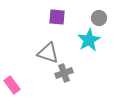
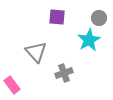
gray triangle: moved 12 px left, 1 px up; rotated 30 degrees clockwise
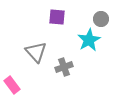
gray circle: moved 2 px right, 1 px down
gray cross: moved 6 px up
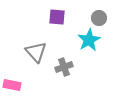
gray circle: moved 2 px left, 1 px up
pink rectangle: rotated 42 degrees counterclockwise
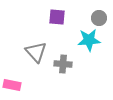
cyan star: rotated 25 degrees clockwise
gray cross: moved 1 px left, 3 px up; rotated 24 degrees clockwise
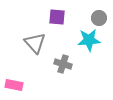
gray triangle: moved 1 px left, 9 px up
gray cross: rotated 12 degrees clockwise
pink rectangle: moved 2 px right
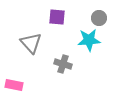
gray triangle: moved 4 px left
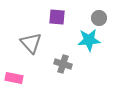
pink rectangle: moved 7 px up
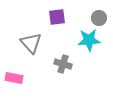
purple square: rotated 12 degrees counterclockwise
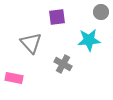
gray circle: moved 2 px right, 6 px up
gray cross: rotated 12 degrees clockwise
